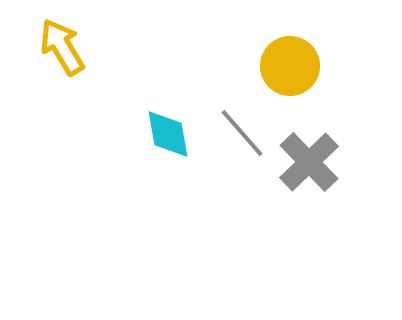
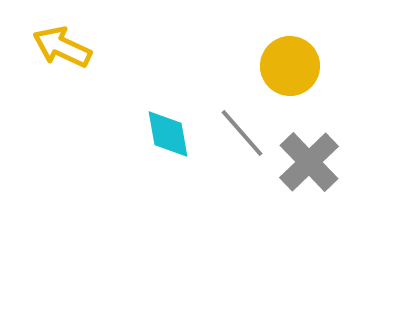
yellow arrow: rotated 34 degrees counterclockwise
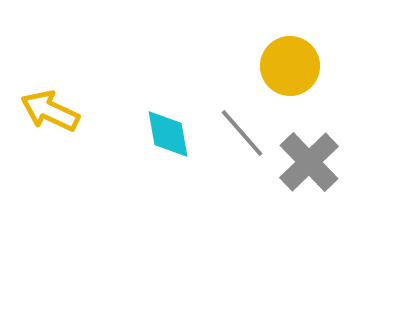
yellow arrow: moved 12 px left, 64 px down
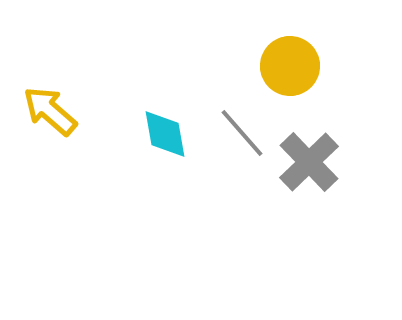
yellow arrow: rotated 16 degrees clockwise
cyan diamond: moved 3 px left
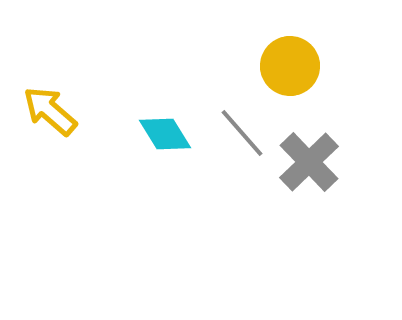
cyan diamond: rotated 22 degrees counterclockwise
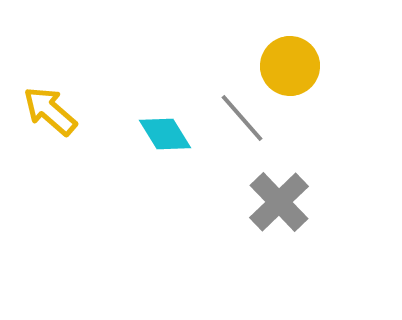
gray line: moved 15 px up
gray cross: moved 30 px left, 40 px down
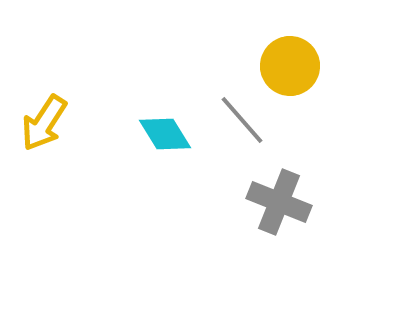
yellow arrow: moved 6 px left, 12 px down; rotated 98 degrees counterclockwise
gray line: moved 2 px down
gray cross: rotated 24 degrees counterclockwise
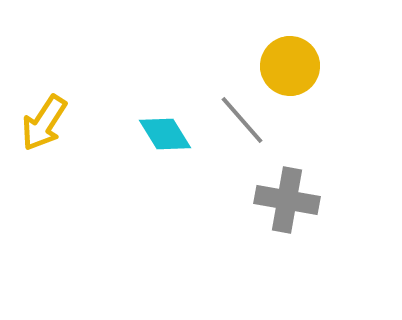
gray cross: moved 8 px right, 2 px up; rotated 12 degrees counterclockwise
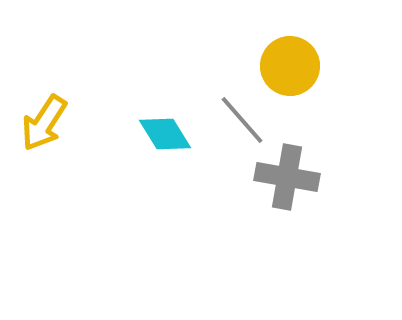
gray cross: moved 23 px up
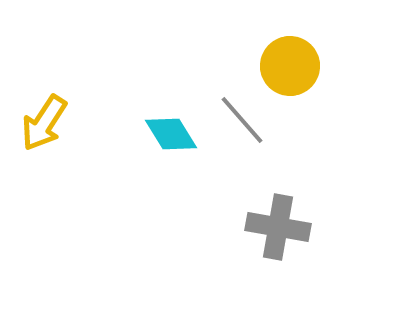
cyan diamond: moved 6 px right
gray cross: moved 9 px left, 50 px down
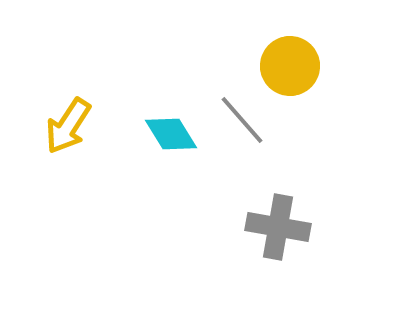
yellow arrow: moved 24 px right, 3 px down
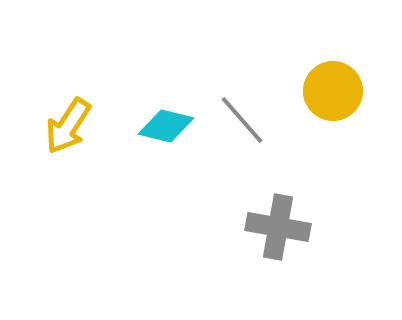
yellow circle: moved 43 px right, 25 px down
cyan diamond: moved 5 px left, 8 px up; rotated 44 degrees counterclockwise
